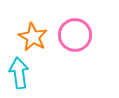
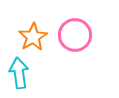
orange star: rotated 12 degrees clockwise
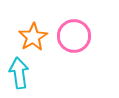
pink circle: moved 1 px left, 1 px down
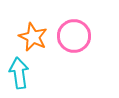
orange star: rotated 16 degrees counterclockwise
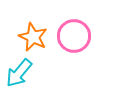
cyan arrow: rotated 132 degrees counterclockwise
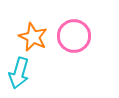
cyan arrow: rotated 24 degrees counterclockwise
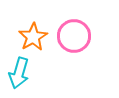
orange star: rotated 16 degrees clockwise
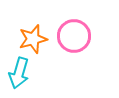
orange star: moved 2 px down; rotated 16 degrees clockwise
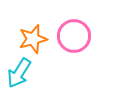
cyan arrow: rotated 16 degrees clockwise
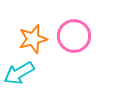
cyan arrow: rotated 28 degrees clockwise
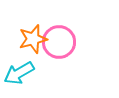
pink circle: moved 15 px left, 6 px down
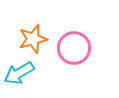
pink circle: moved 15 px right, 6 px down
